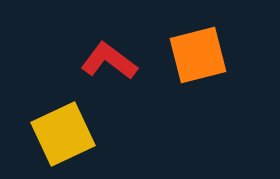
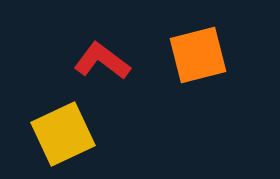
red L-shape: moved 7 px left
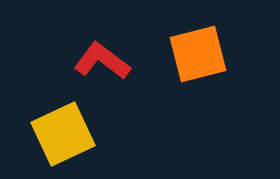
orange square: moved 1 px up
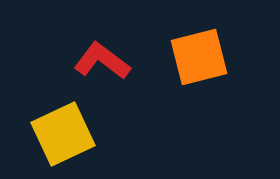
orange square: moved 1 px right, 3 px down
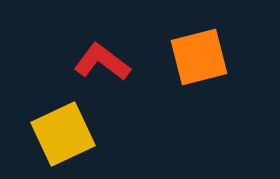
red L-shape: moved 1 px down
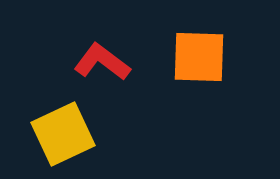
orange square: rotated 16 degrees clockwise
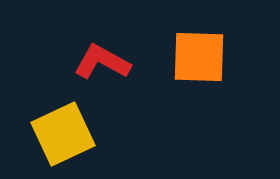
red L-shape: rotated 8 degrees counterclockwise
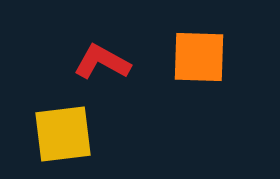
yellow square: rotated 18 degrees clockwise
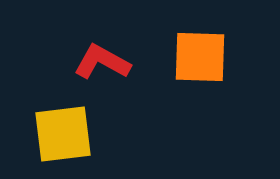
orange square: moved 1 px right
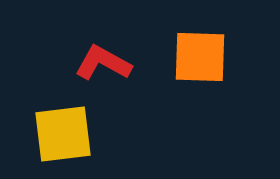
red L-shape: moved 1 px right, 1 px down
